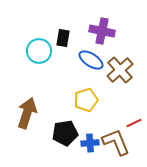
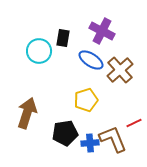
purple cross: rotated 15 degrees clockwise
brown L-shape: moved 3 px left, 3 px up
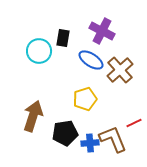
yellow pentagon: moved 1 px left, 1 px up
brown arrow: moved 6 px right, 3 px down
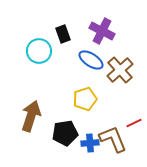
black rectangle: moved 4 px up; rotated 30 degrees counterclockwise
brown arrow: moved 2 px left
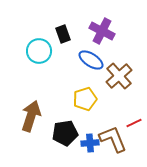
brown cross: moved 1 px left, 6 px down
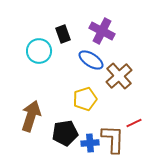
brown L-shape: rotated 24 degrees clockwise
